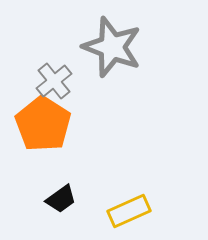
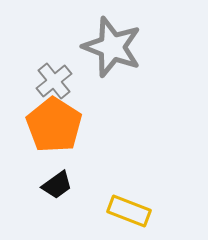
orange pentagon: moved 11 px right, 1 px down
black trapezoid: moved 4 px left, 14 px up
yellow rectangle: rotated 45 degrees clockwise
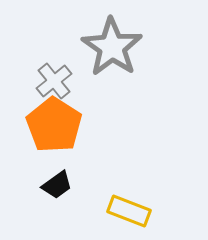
gray star: rotated 14 degrees clockwise
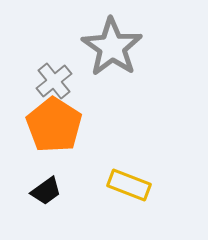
black trapezoid: moved 11 px left, 6 px down
yellow rectangle: moved 26 px up
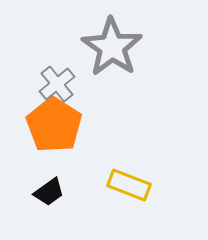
gray cross: moved 3 px right, 3 px down
black trapezoid: moved 3 px right, 1 px down
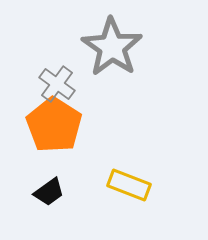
gray cross: rotated 15 degrees counterclockwise
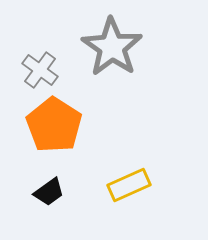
gray cross: moved 17 px left, 14 px up
yellow rectangle: rotated 45 degrees counterclockwise
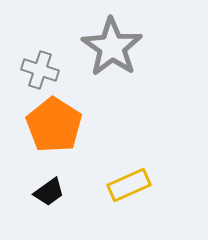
gray cross: rotated 18 degrees counterclockwise
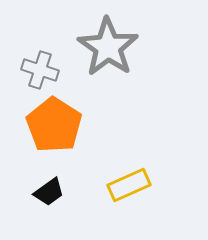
gray star: moved 4 px left
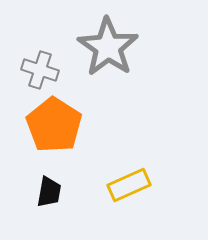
black trapezoid: rotated 44 degrees counterclockwise
